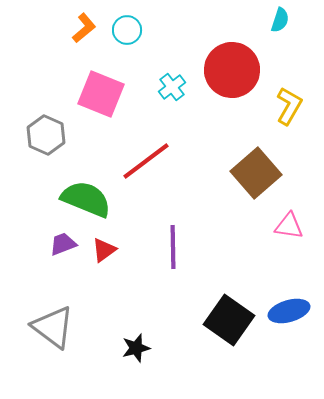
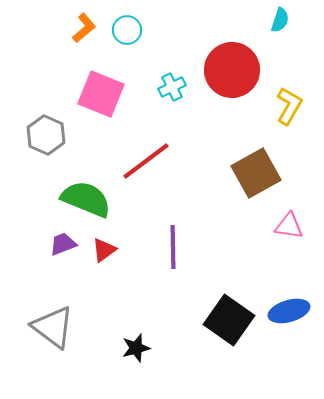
cyan cross: rotated 12 degrees clockwise
brown square: rotated 12 degrees clockwise
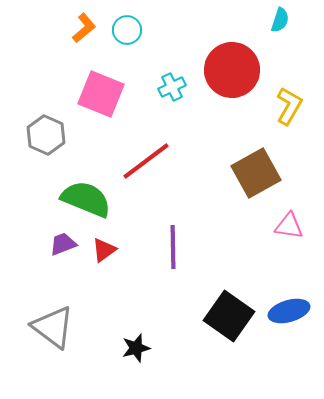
black square: moved 4 px up
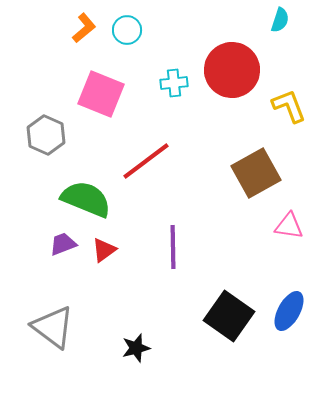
cyan cross: moved 2 px right, 4 px up; rotated 20 degrees clockwise
yellow L-shape: rotated 51 degrees counterclockwise
blue ellipse: rotated 45 degrees counterclockwise
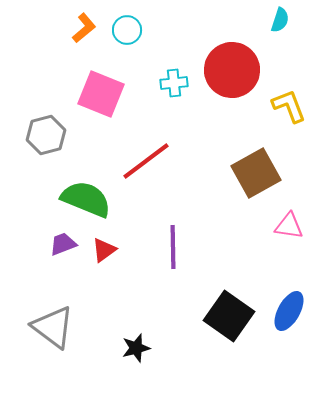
gray hexagon: rotated 21 degrees clockwise
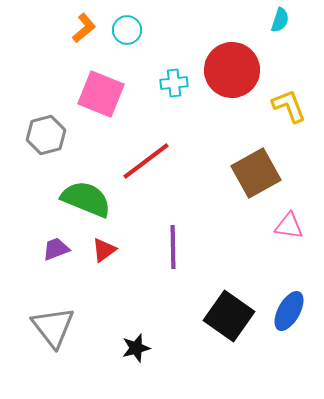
purple trapezoid: moved 7 px left, 5 px down
gray triangle: rotated 15 degrees clockwise
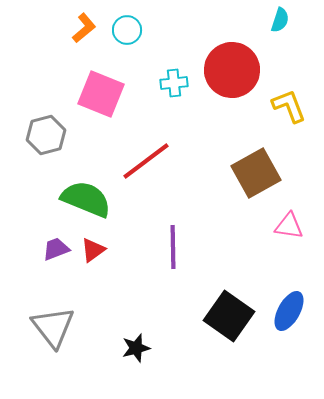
red triangle: moved 11 px left
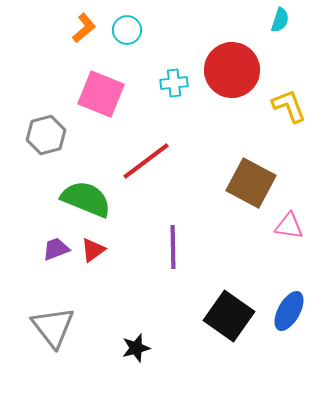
brown square: moved 5 px left, 10 px down; rotated 33 degrees counterclockwise
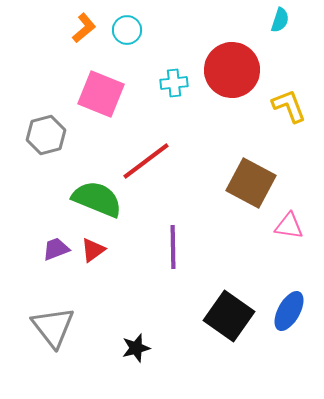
green semicircle: moved 11 px right
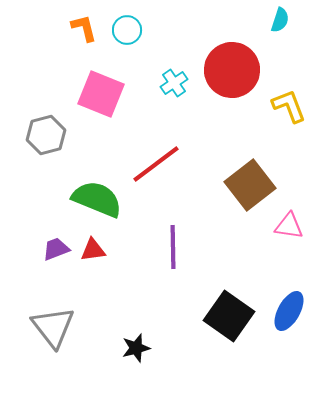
orange L-shape: rotated 64 degrees counterclockwise
cyan cross: rotated 28 degrees counterclockwise
red line: moved 10 px right, 3 px down
brown square: moved 1 px left, 2 px down; rotated 24 degrees clockwise
red triangle: rotated 28 degrees clockwise
